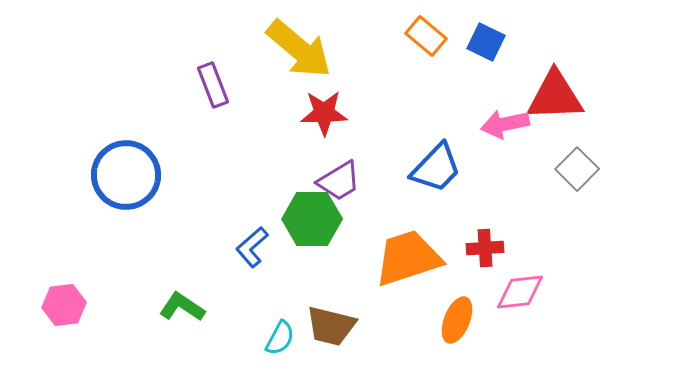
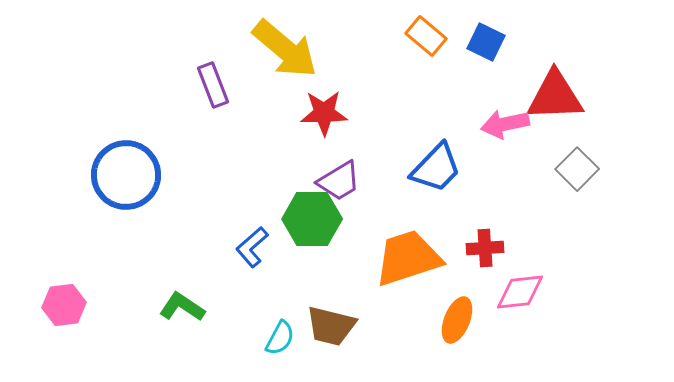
yellow arrow: moved 14 px left
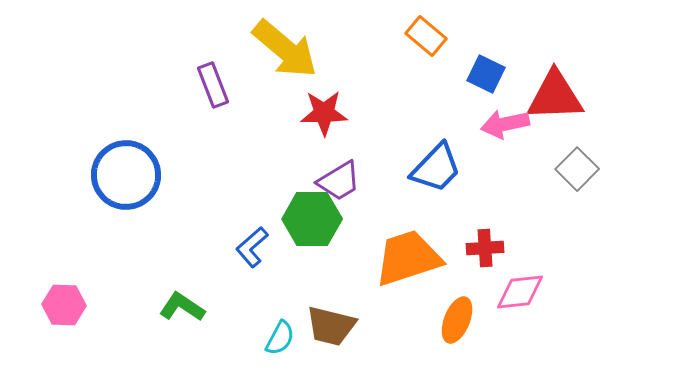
blue square: moved 32 px down
pink hexagon: rotated 9 degrees clockwise
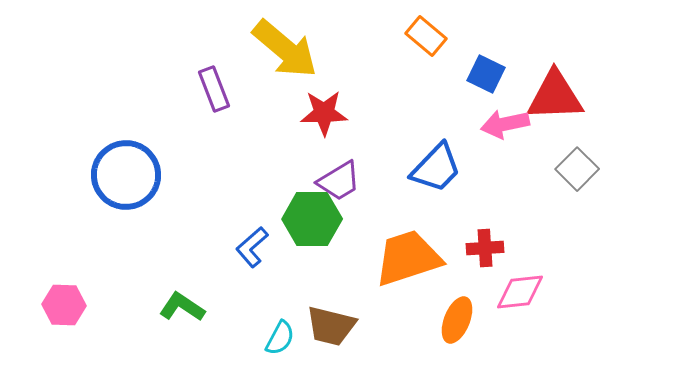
purple rectangle: moved 1 px right, 4 px down
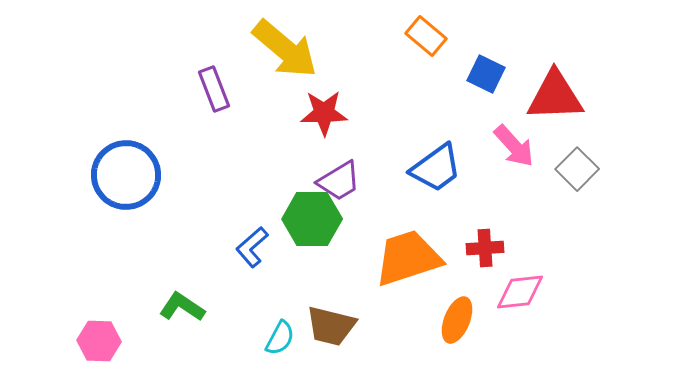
pink arrow: moved 9 px right, 22 px down; rotated 120 degrees counterclockwise
blue trapezoid: rotated 10 degrees clockwise
pink hexagon: moved 35 px right, 36 px down
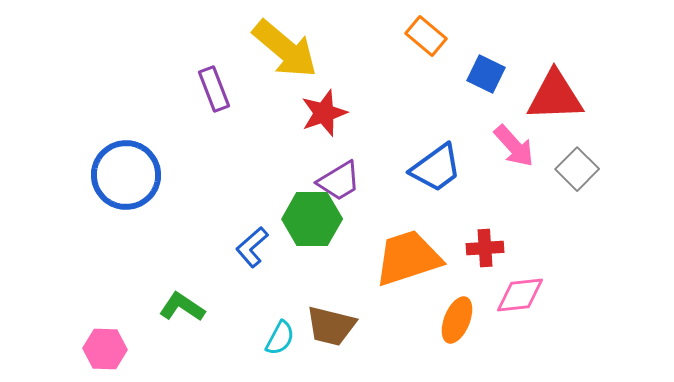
red star: rotated 18 degrees counterclockwise
pink diamond: moved 3 px down
pink hexagon: moved 6 px right, 8 px down
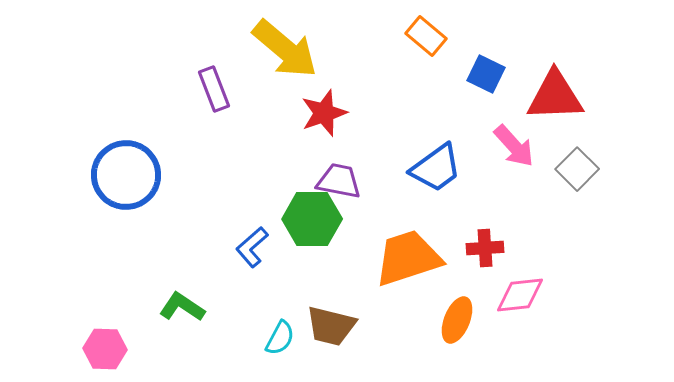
purple trapezoid: rotated 138 degrees counterclockwise
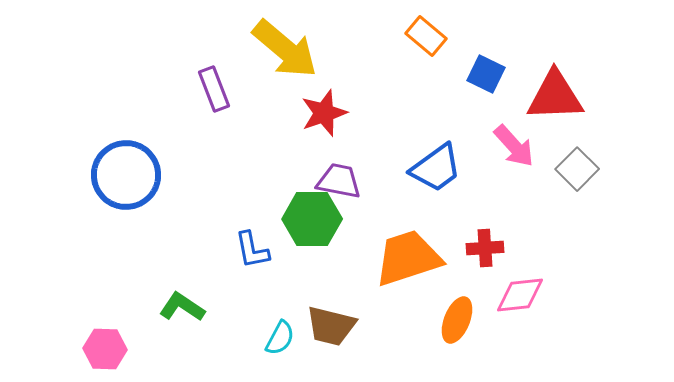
blue L-shape: moved 3 px down; rotated 60 degrees counterclockwise
